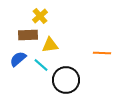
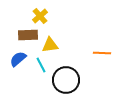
cyan line: rotated 21 degrees clockwise
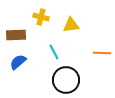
yellow cross: moved 1 px right, 1 px down; rotated 35 degrees counterclockwise
brown rectangle: moved 12 px left
yellow triangle: moved 21 px right, 20 px up
blue semicircle: moved 3 px down
cyan line: moved 13 px right, 13 px up
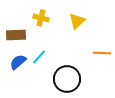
yellow cross: moved 1 px down
yellow triangle: moved 6 px right, 4 px up; rotated 36 degrees counterclockwise
cyan line: moved 15 px left, 5 px down; rotated 70 degrees clockwise
black circle: moved 1 px right, 1 px up
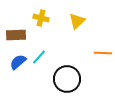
orange line: moved 1 px right
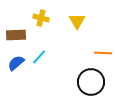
yellow triangle: rotated 18 degrees counterclockwise
blue semicircle: moved 2 px left, 1 px down
black circle: moved 24 px right, 3 px down
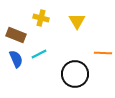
brown rectangle: rotated 24 degrees clockwise
cyan line: moved 3 px up; rotated 21 degrees clockwise
blue semicircle: moved 4 px up; rotated 108 degrees clockwise
black circle: moved 16 px left, 8 px up
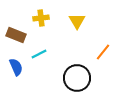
yellow cross: rotated 21 degrees counterclockwise
orange line: moved 1 px up; rotated 54 degrees counterclockwise
blue semicircle: moved 8 px down
black circle: moved 2 px right, 4 px down
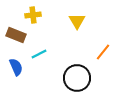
yellow cross: moved 8 px left, 3 px up
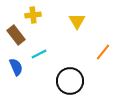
brown rectangle: rotated 30 degrees clockwise
black circle: moved 7 px left, 3 px down
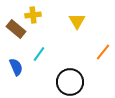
brown rectangle: moved 6 px up; rotated 12 degrees counterclockwise
cyan line: rotated 28 degrees counterclockwise
black circle: moved 1 px down
